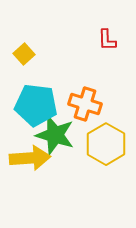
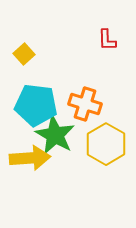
green star: rotated 12 degrees clockwise
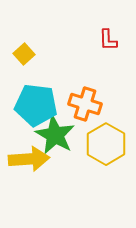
red L-shape: moved 1 px right
yellow arrow: moved 1 px left, 1 px down
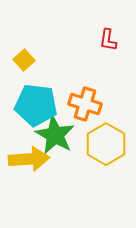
red L-shape: rotated 10 degrees clockwise
yellow square: moved 6 px down
